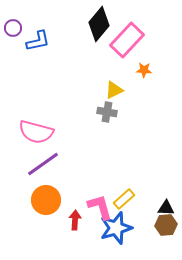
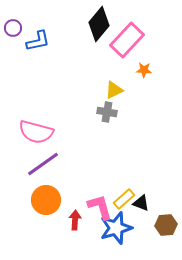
black triangle: moved 25 px left, 5 px up; rotated 18 degrees clockwise
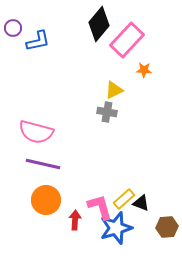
purple line: rotated 48 degrees clockwise
brown hexagon: moved 1 px right, 2 px down
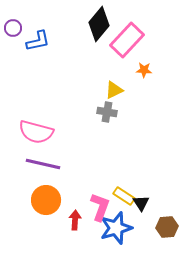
yellow rectangle: moved 3 px up; rotated 75 degrees clockwise
black triangle: rotated 36 degrees clockwise
pink L-shape: rotated 36 degrees clockwise
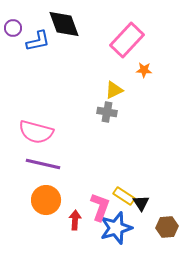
black diamond: moved 35 px left; rotated 60 degrees counterclockwise
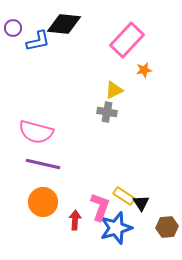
black diamond: rotated 64 degrees counterclockwise
orange star: rotated 14 degrees counterclockwise
orange circle: moved 3 px left, 2 px down
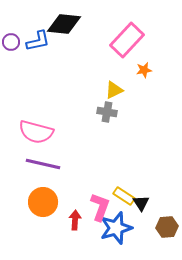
purple circle: moved 2 px left, 14 px down
